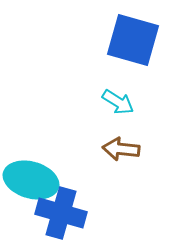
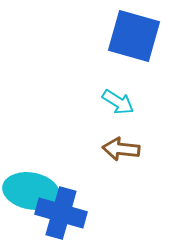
blue square: moved 1 px right, 4 px up
cyan ellipse: moved 11 px down; rotated 6 degrees counterclockwise
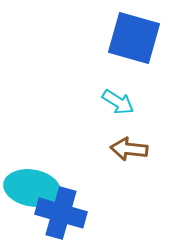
blue square: moved 2 px down
brown arrow: moved 8 px right
cyan ellipse: moved 1 px right, 3 px up
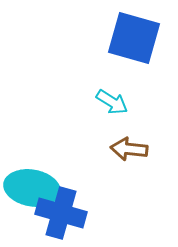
cyan arrow: moved 6 px left
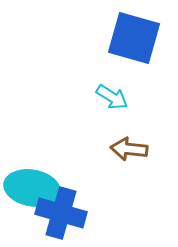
cyan arrow: moved 5 px up
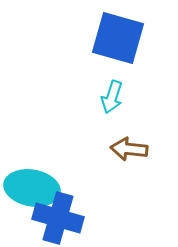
blue square: moved 16 px left
cyan arrow: rotated 76 degrees clockwise
blue cross: moved 3 px left, 5 px down
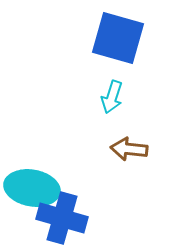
blue cross: moved 4 px right
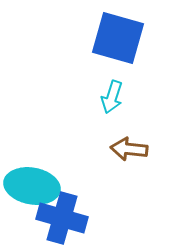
cyan ellipse: moved 2 px up
